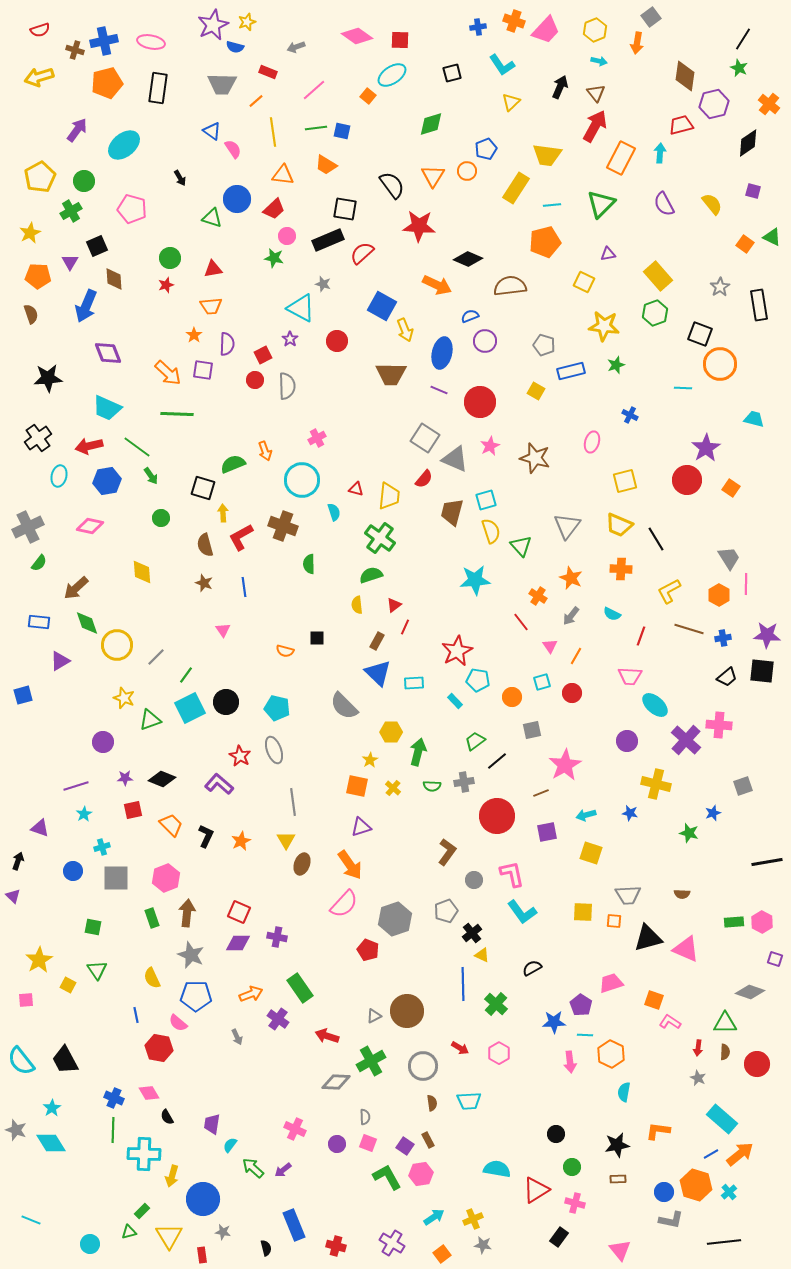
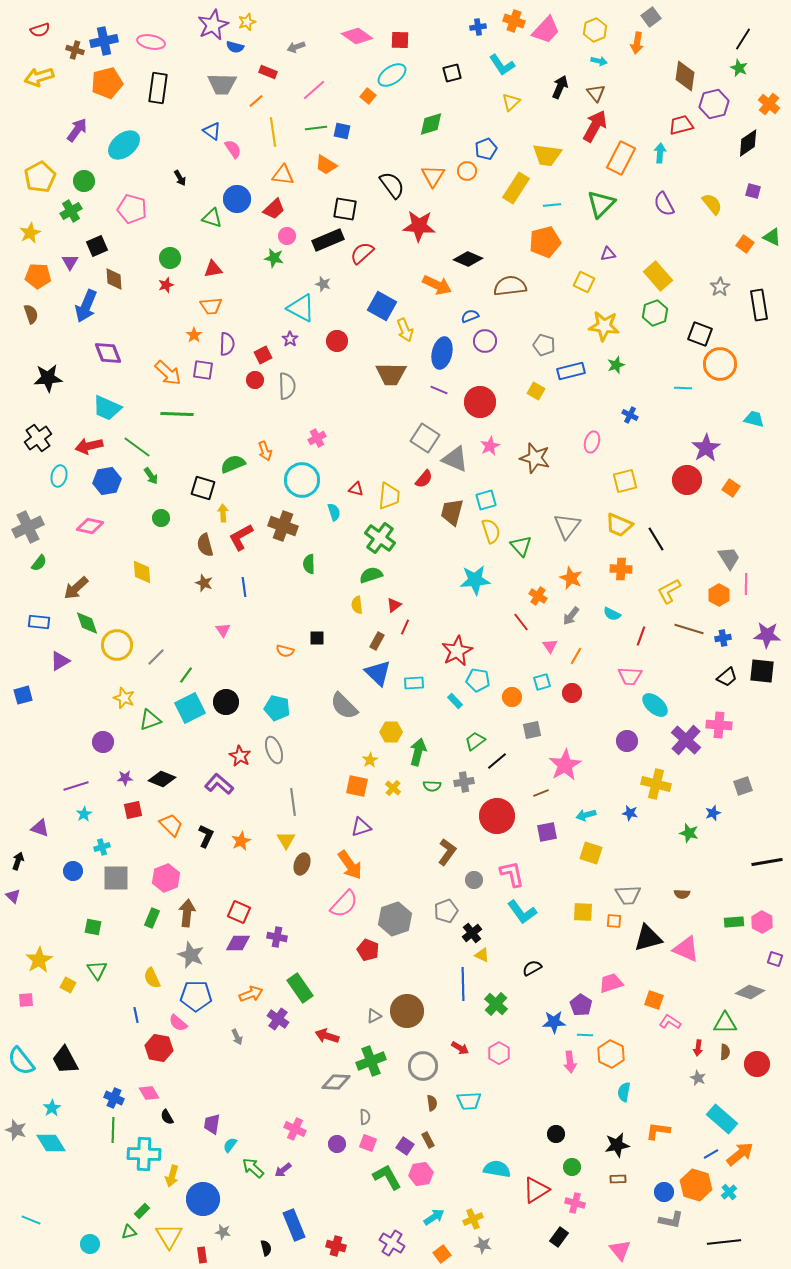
green rectangle at (152, 918): rotated 42 degrees clockwise
green cross at (371, 1061): rotated 8 degrees clockwise
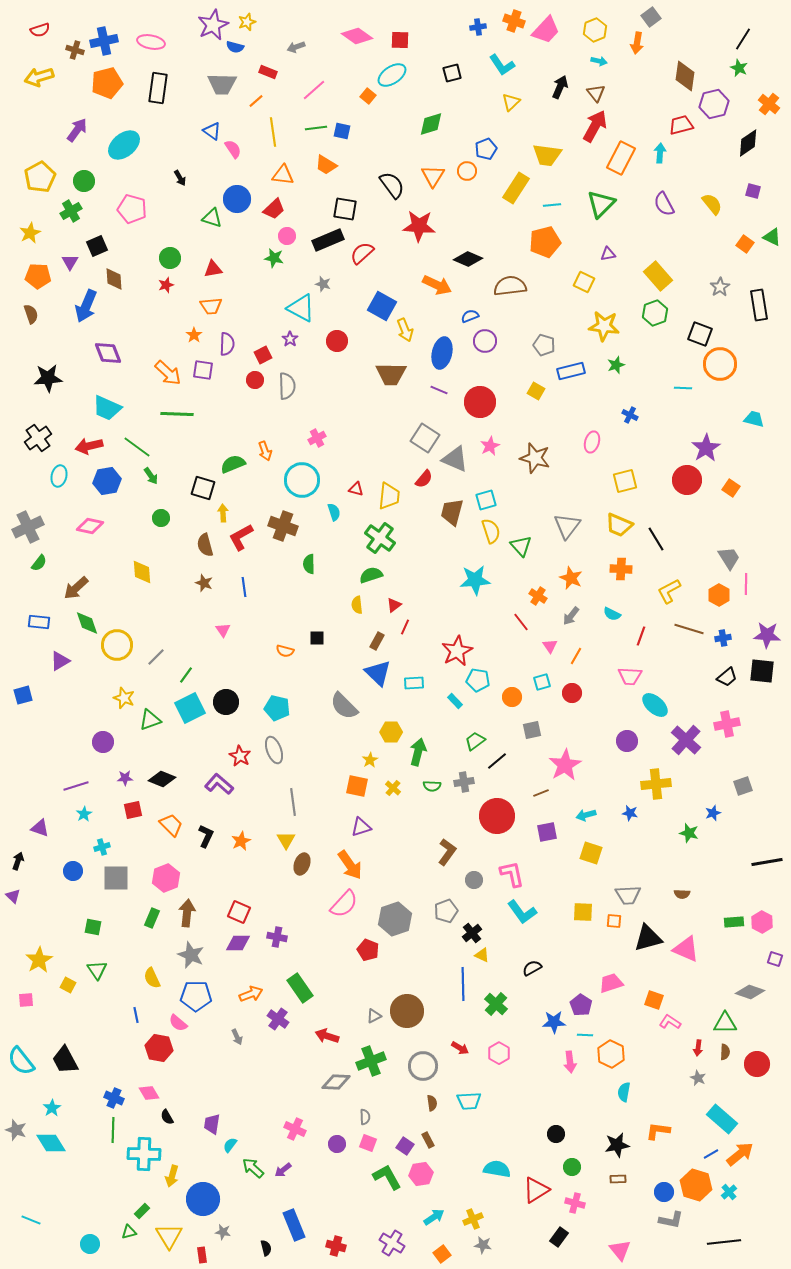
pink cross at (719, 725): moved 8 px right, 1 px up; rotated 15 degrees counterclockwise
yellow cross at (656, 784): rotated 20 degrees counterclockwise
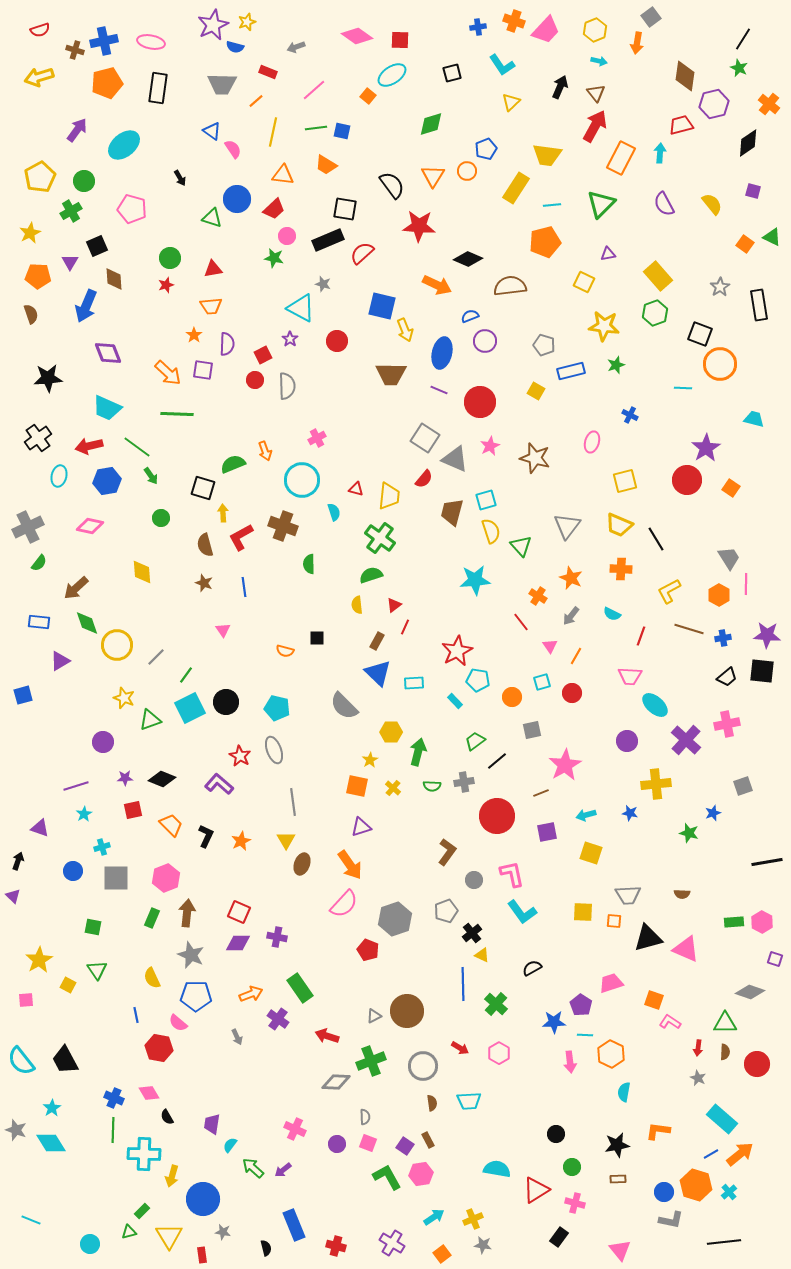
yellow line at (273, 132): rotated 20 degrees clockwise
blue square at (382, 306): rotated 16 degrees counterclockwise
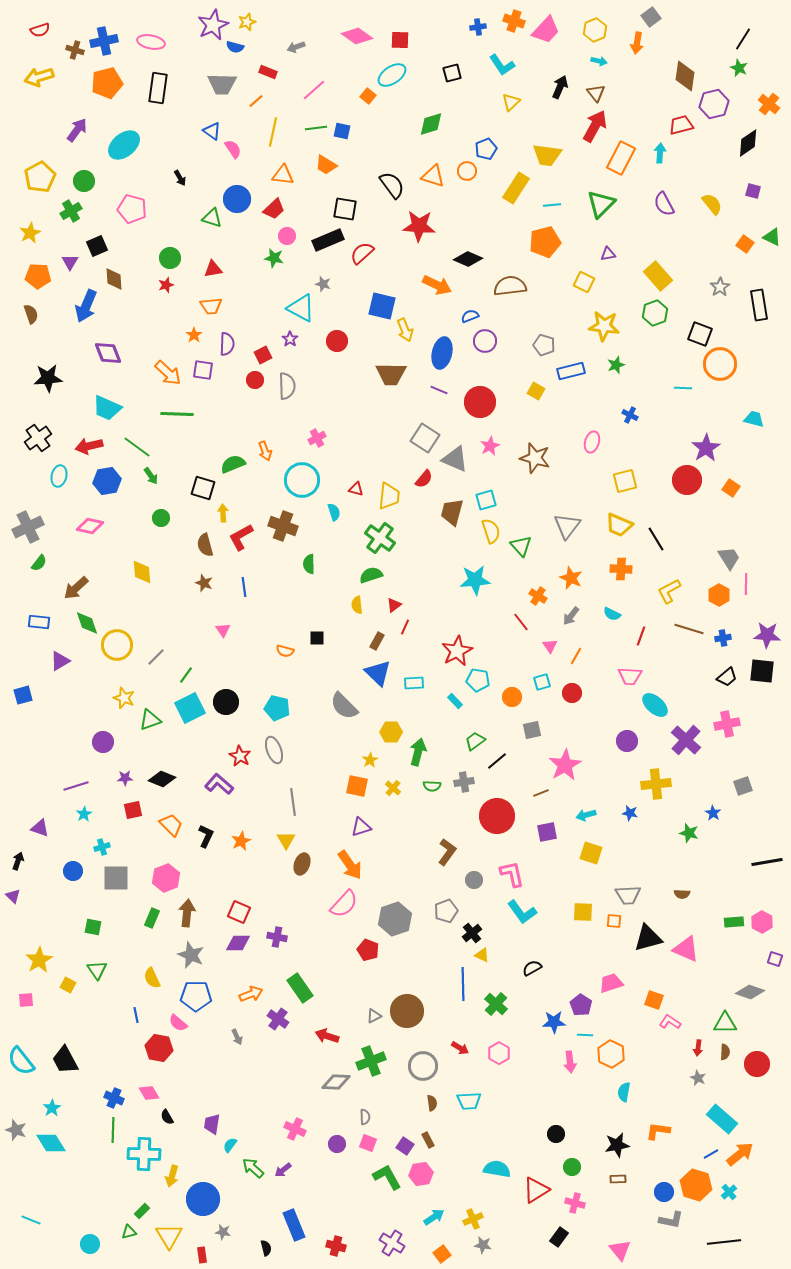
orange triangle at (433, 176): rotated 45 degrees counterclockwise
blue star at (713, 813): rotated 21 degrees counterclockwise
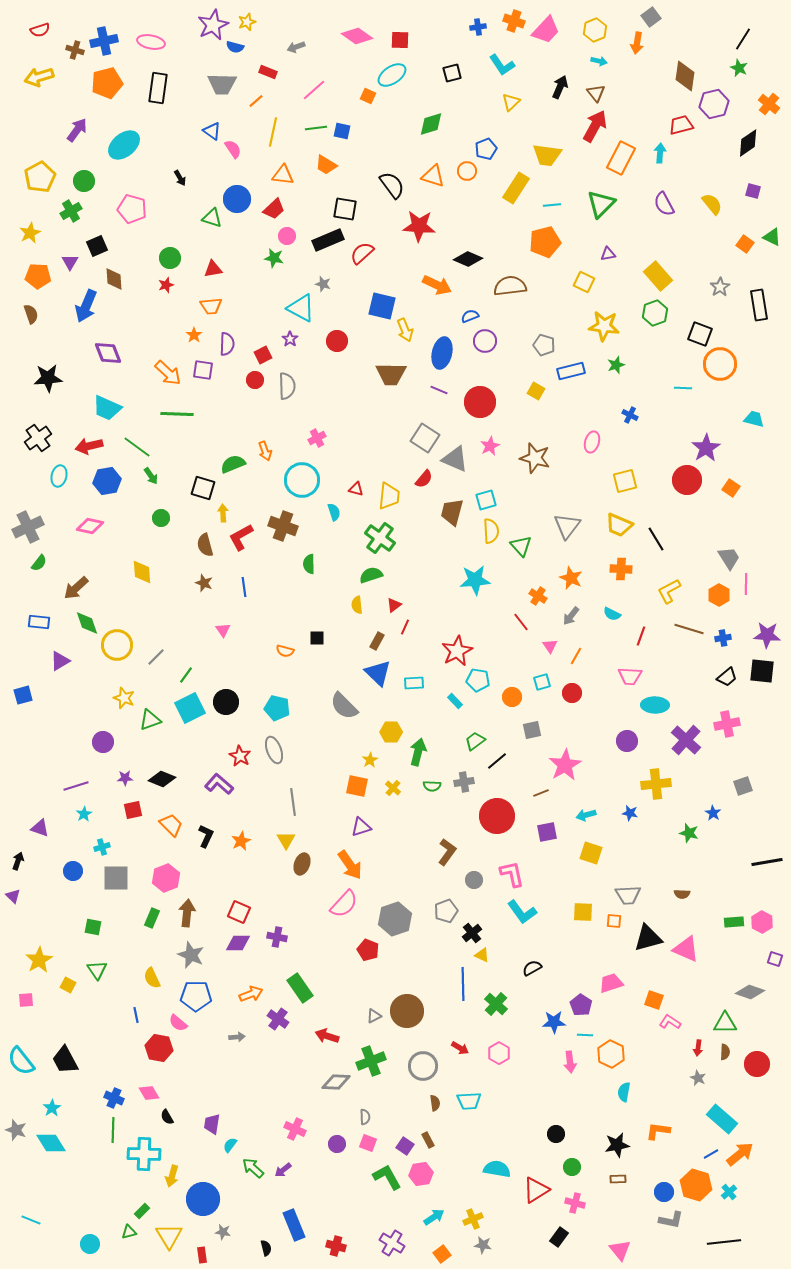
orange square at (368, 96): rotated 14 degrees counterclockwise
yellow semicircle at (491, 531): rotated 15 degrees clockwise
cyan ellipse at (655, 705): rotated 40 degrees counterclockwise
gray arrow at (237, 1037): rotated 70 degrees counterclockwise
brown semicircle at (432, 1103): moved 3 px right
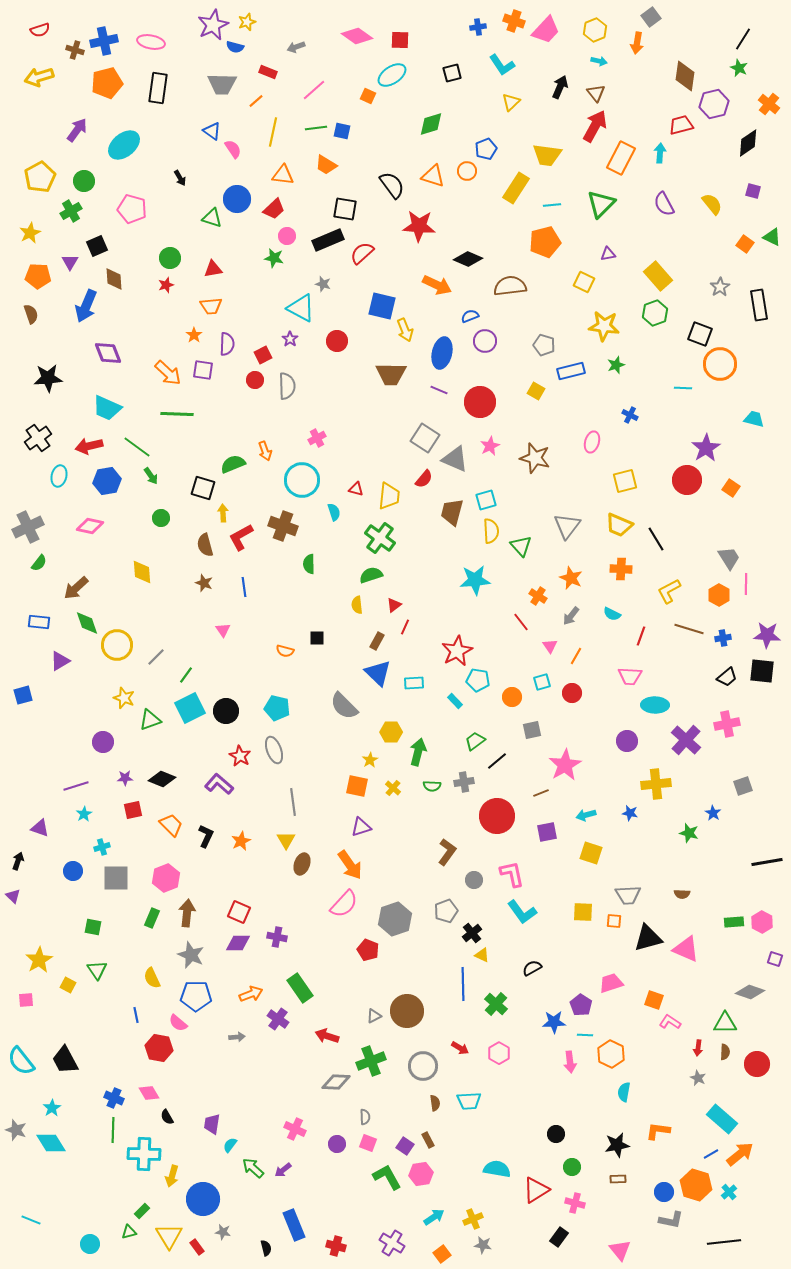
black circle at (226, 702): moved 9 px down
red rectangle at (202, 1255): moved 5 px left, 8 px up; rotated 28 degrees counterclockwise
